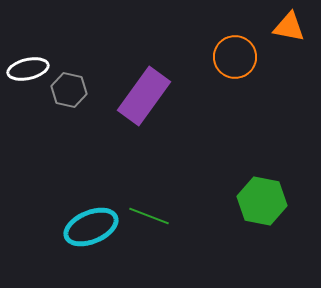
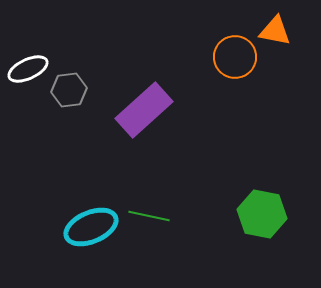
orange triangle: moved 14 px left, 4 px down
white ellipse: rotated 12 degrees counterclockwise
gray hexagon: rotated 20 degrees counterclockwise
purple rectangle: moved 14 px down; rotated 12 degrees clockwise
green hexagon: moved 13 px down
green line: rotated 9 degrees counterclockwise
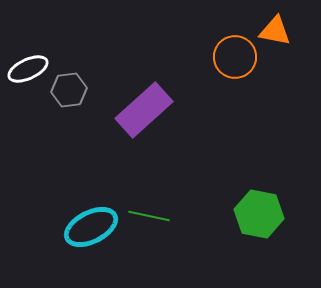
green hexagon: moved 3 px left
cyan ellipse: rotated 4 degrees counterclockwise
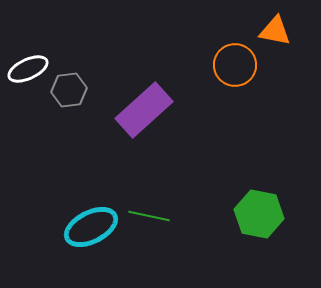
orange circle: moved 8 px down
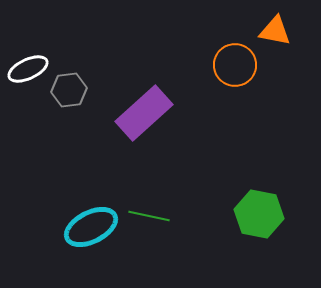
purple rectangle: moved 3 px down
